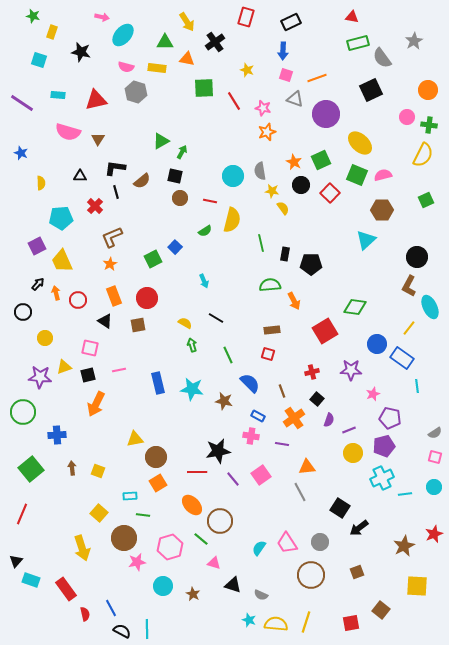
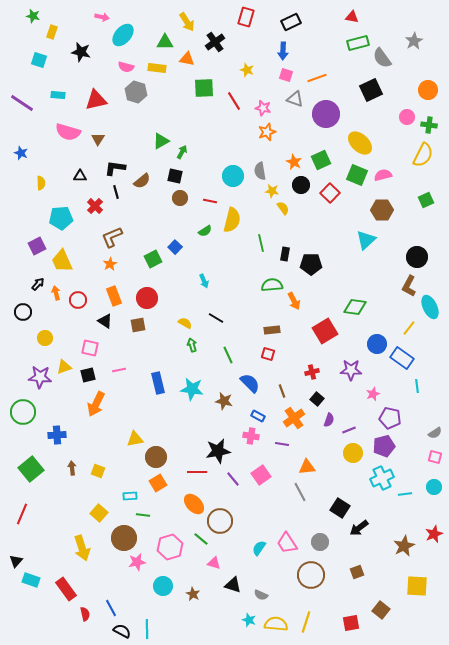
green semicircle at (270, 285): moved 2 px right
orange ellipse at (192, 505): moved 2 px right, 1 px up
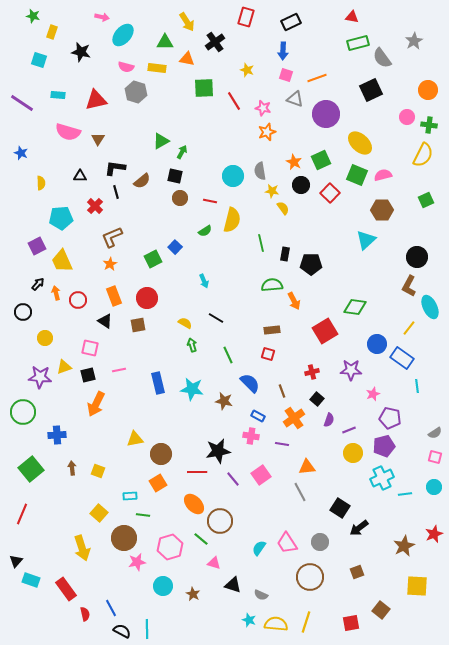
brown circle at (156, 457): moved 5 px right, 3 px up
brown circle at (311, 575): moved 1 px left, 2 px down
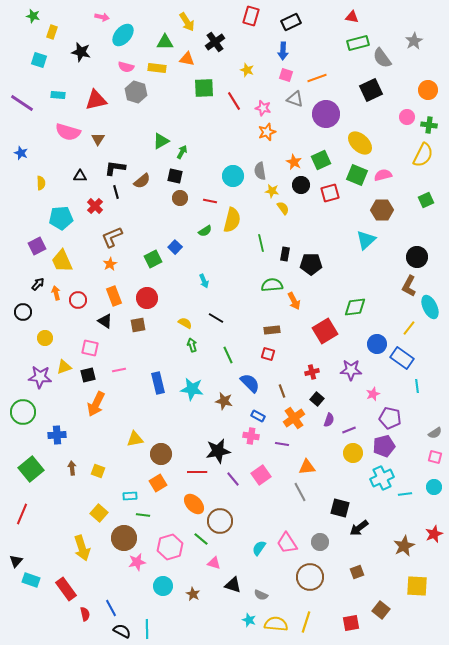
red rectangle at (246, 17): moved 5 px right, 1 px up
red square at (330, 193): rotated 30 degrees clockwise
green diamond at (355, 307): rotated 15 degrees counterclockwise
black square at (340, 508): rotated 18 degrees counterclockwise
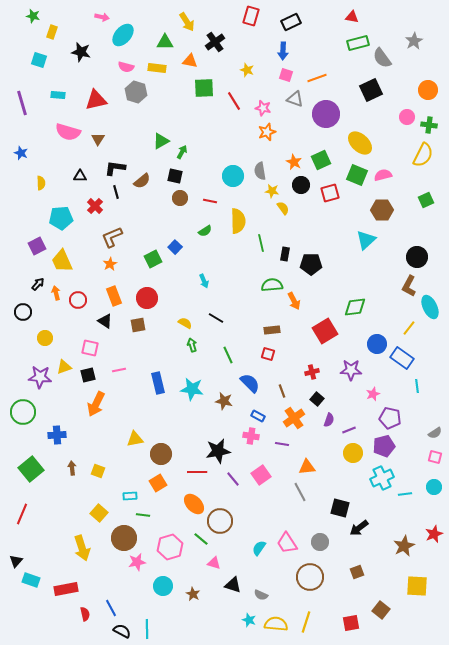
orange triangle at (187, 59): moved 3 px right, 2 px down
purple line at (22, 103): rotated 40 degrees clockwise
yellow semicircle at (232, 220): moved 6 px right, 1 px down; rotated 15 degrees counterclockwise
red rectangle at (66, 589): rotated 65 degrees counterclockwise
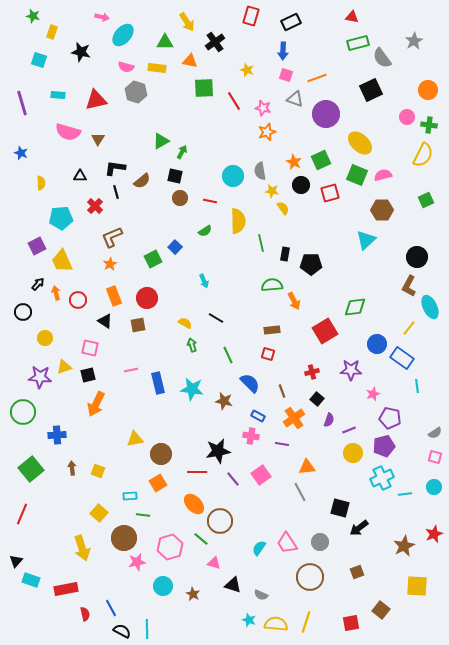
pink line at (119, 370): moved 12 px right
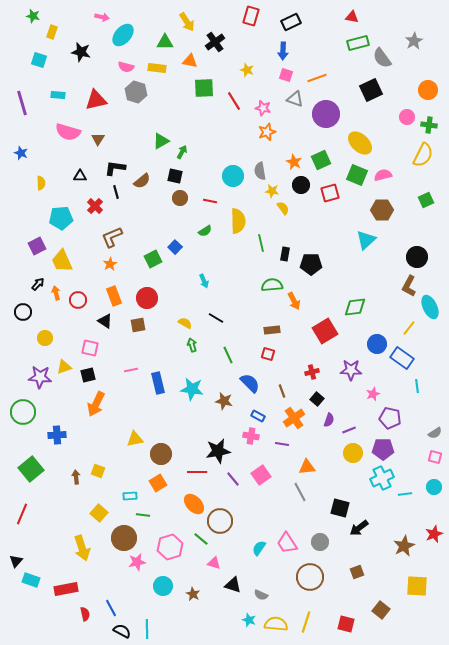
purple pentagon at (384, 446): moved 1 px left, 3 px down; rotated 15 degrees clockwise
brown arrow at (72, 468): moved 4 px right, 9 px down
red square at (351, 623): moved 5 px left, 1 px down; rotated 24 degrees clockwise
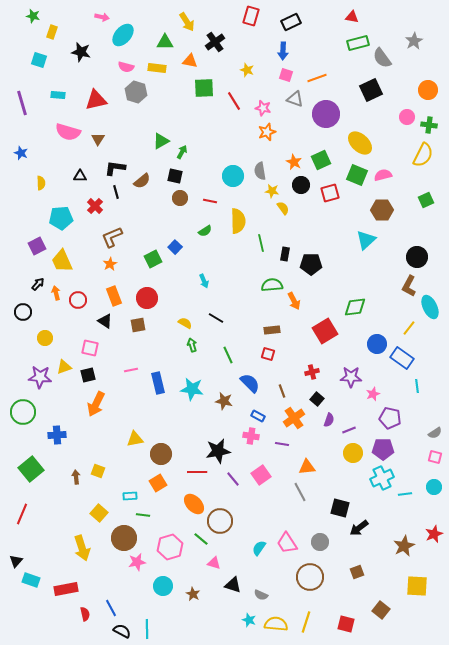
purple star at (351, 370): moved 7 px down
